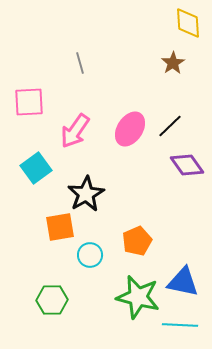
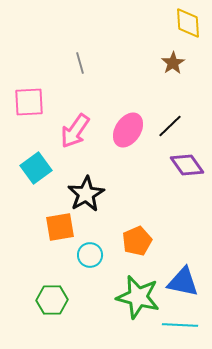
pink ellipse: moved 2 px left, 1 px down
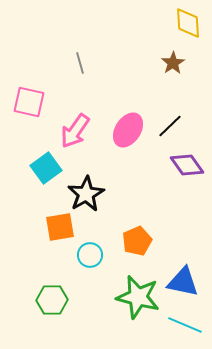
pink square: rotated 16 degrees clockwise
cyan square: moved 10 px right
cyan line: moved 5 px right; rotated 20 degrees clockwise
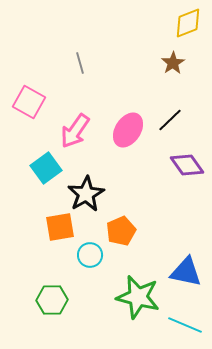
yellow diamond: rotated 72 degrees clockwise
pink square: rotated 16 degrees clockwise
black line: moved 6 px up
orange pentagon: moved 16 px left, 10 px up
blue triangle: moved 3 px right, 10 px up
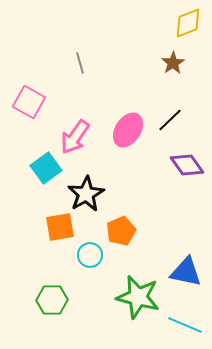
pink arrow: moved 6 px down
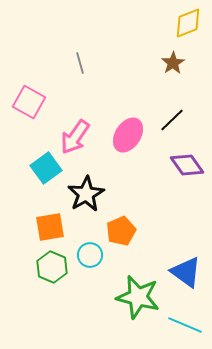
black line: moved 2 px right
pink ellipse: moved 5 px down
orange square: moved 10 px left
blue triangle: rotated 24 degrees clockwise
green hexagon: moved 33 px up; rotated 24 degrees clockwise
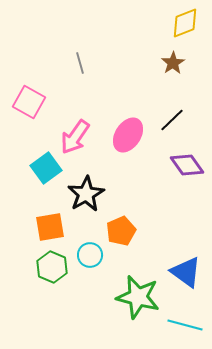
yellow diamond: moved 3 px left
cyan line: rotated 8 degrees counterclockwise
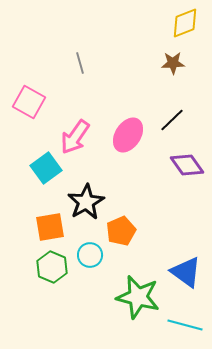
brown star: rotated 30 degrees clockwise
black star: moved 8 px down
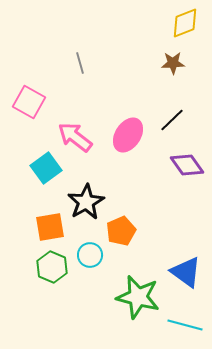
pink arrow: rotated 93 degrees clockwise
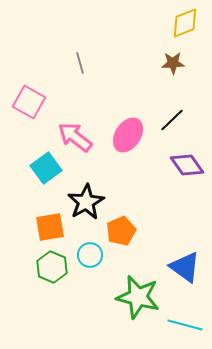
blue triangle: moved 1 px left, 5 px up
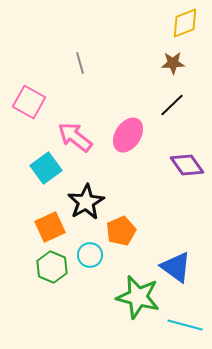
black line: moved 15 px up
orange square: rotated 16 degrees counterclockwise
blue triangle: moved 9 px left
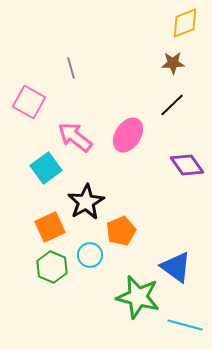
gray line: moved 9 px left, 5 px down
